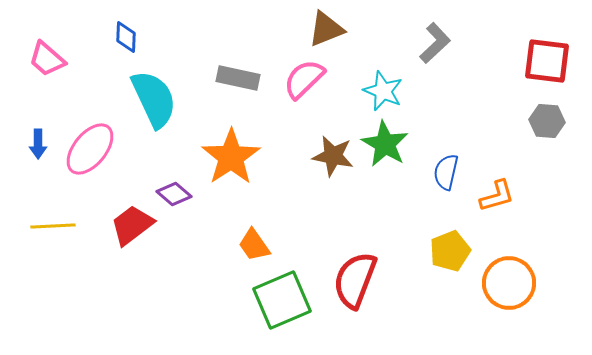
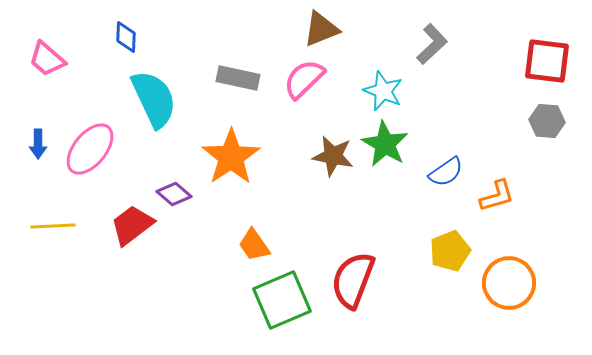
brown triangle: moved 5 px left
gray L-shape: moved 3 px left, 1 px down
blue semicircle: rotated 138 degrees counterclockwise
red semicircle: moved 2 px left
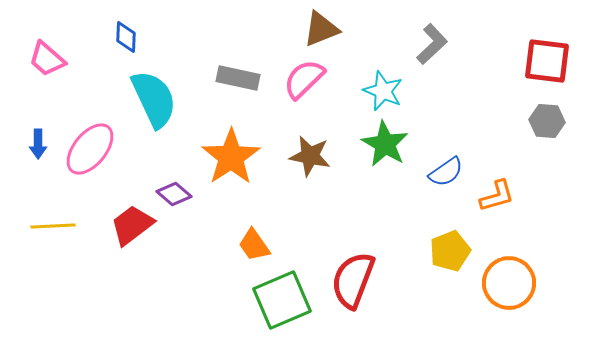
brown star: moved 23 px left
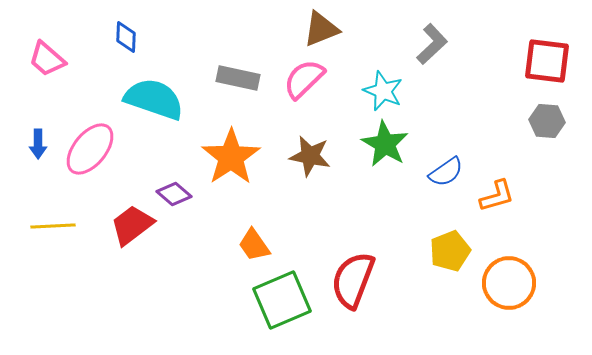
cyan semicircle: rotated 46 degrees counterclockwise
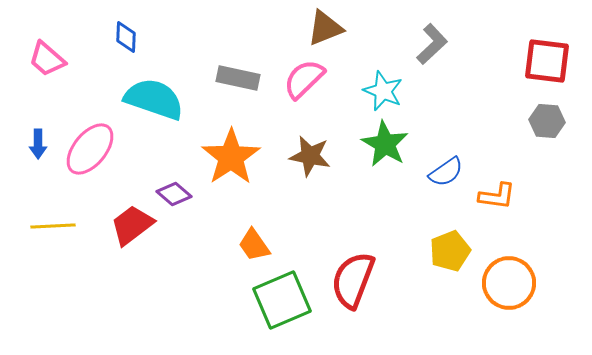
brown triangle: moved 4 px right, 1 px up
orange L-shape: rotated 24 degrees clockwise
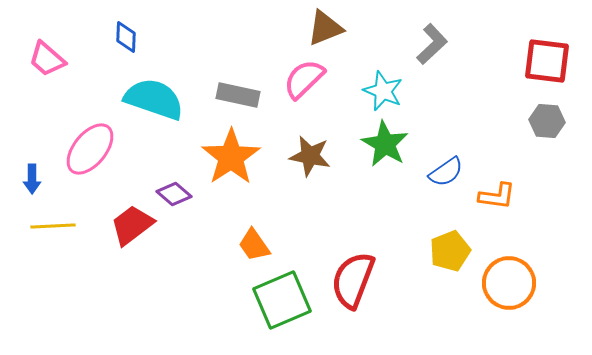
gray rectangle: moved 17 px down
blue arrow: moved 6 px left, 35 px down
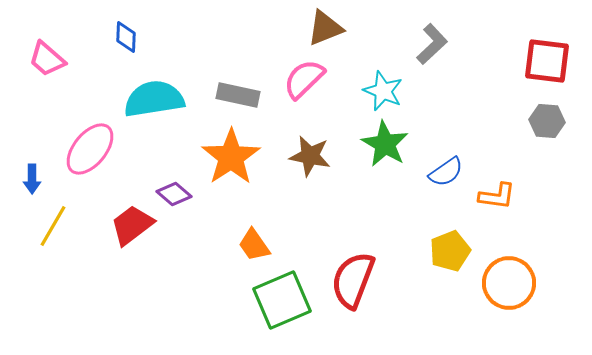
cyan semicircle: rotated 28 degrees counterclockwise
yellow line: rotated 57 degrees counterclockwise
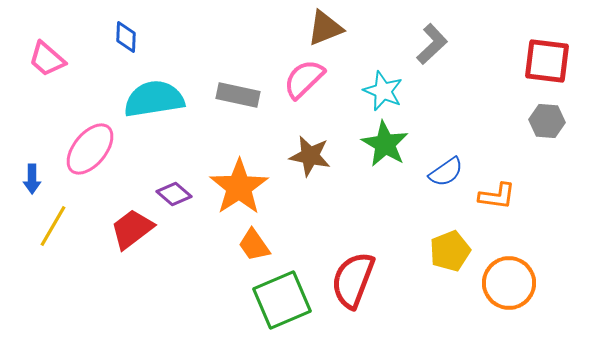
orange star: moved 8 px right, 30 px down
red trapezoid: moved 4 px down
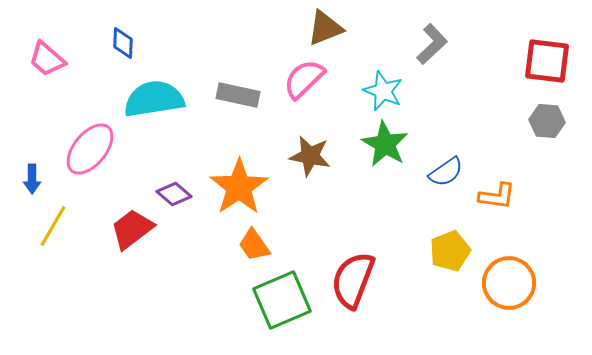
blue diamond: moved 3 px left, 6 px down
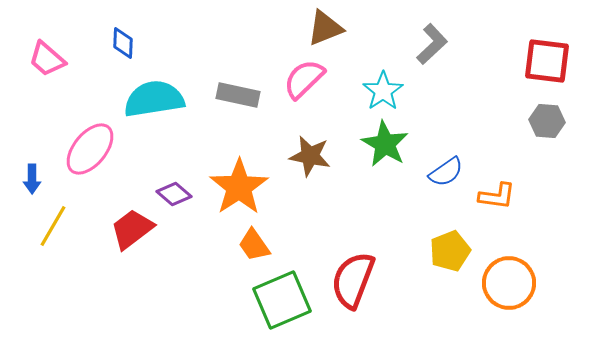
cyan star: rotated 15 degrees clockwise
